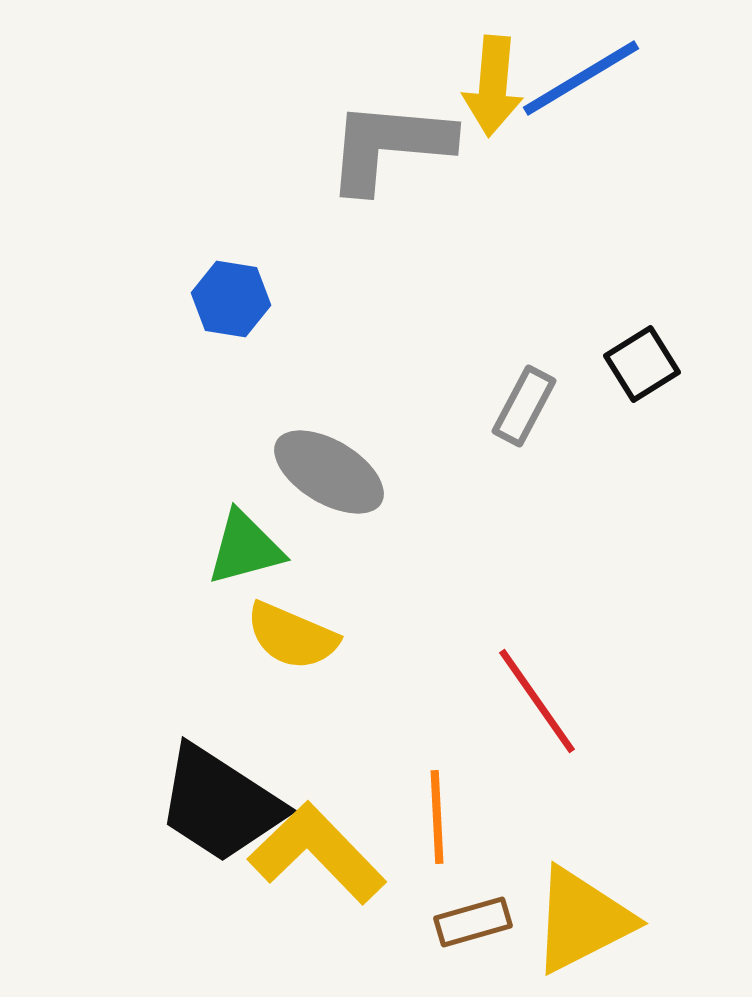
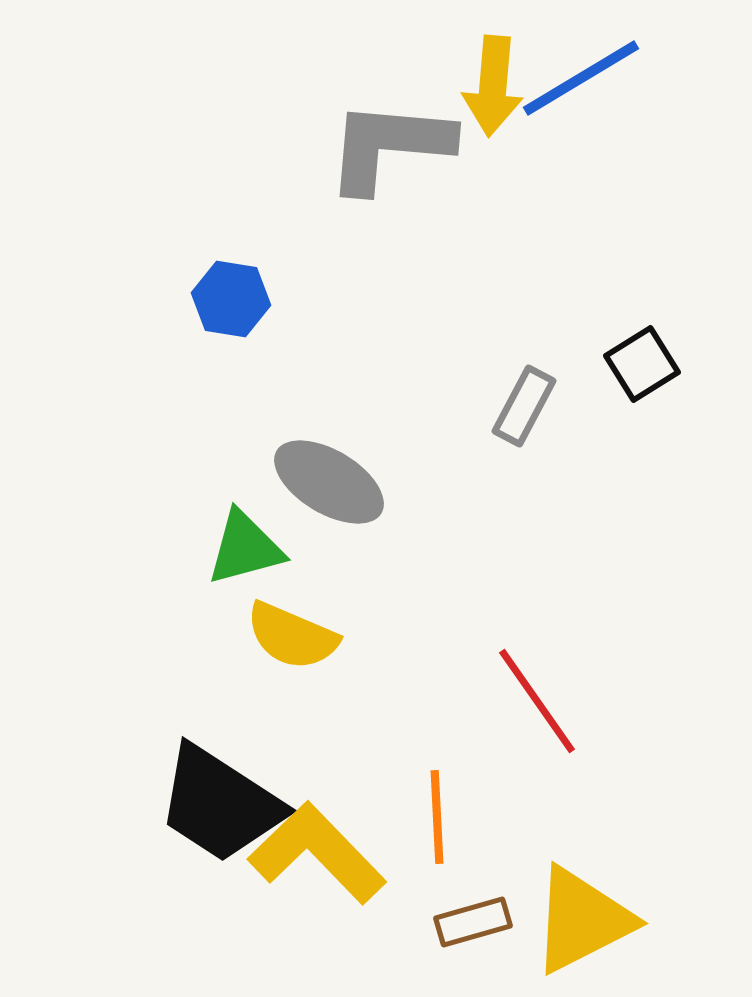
gray ellipse: moved 10 px down
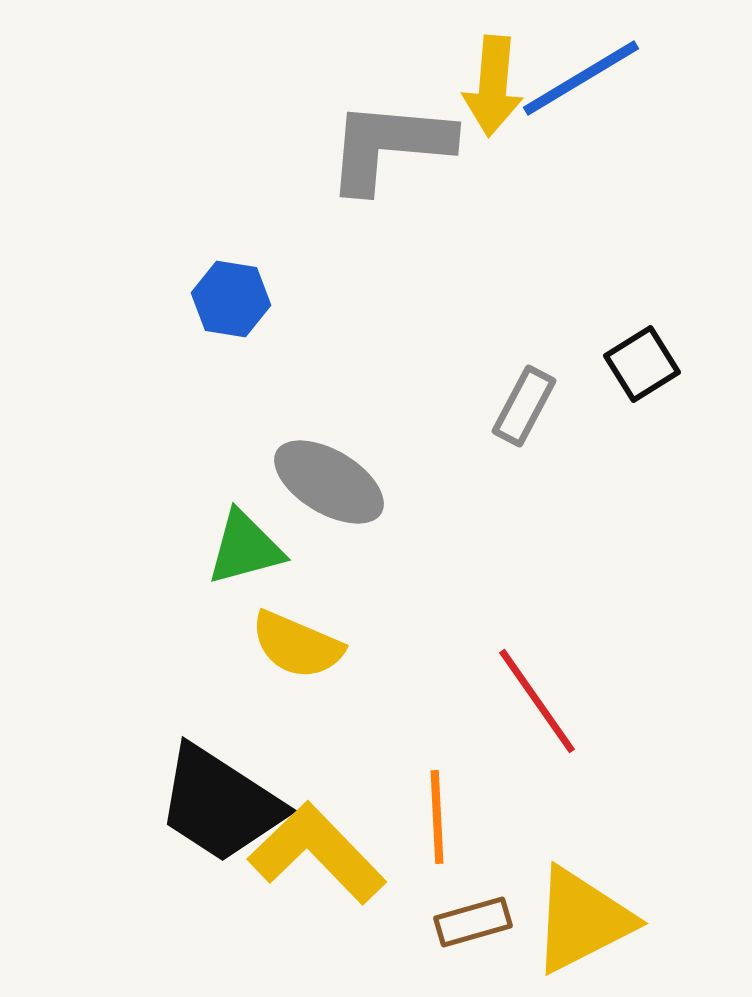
yellow semicircle: moved 5 px right, 9 px down
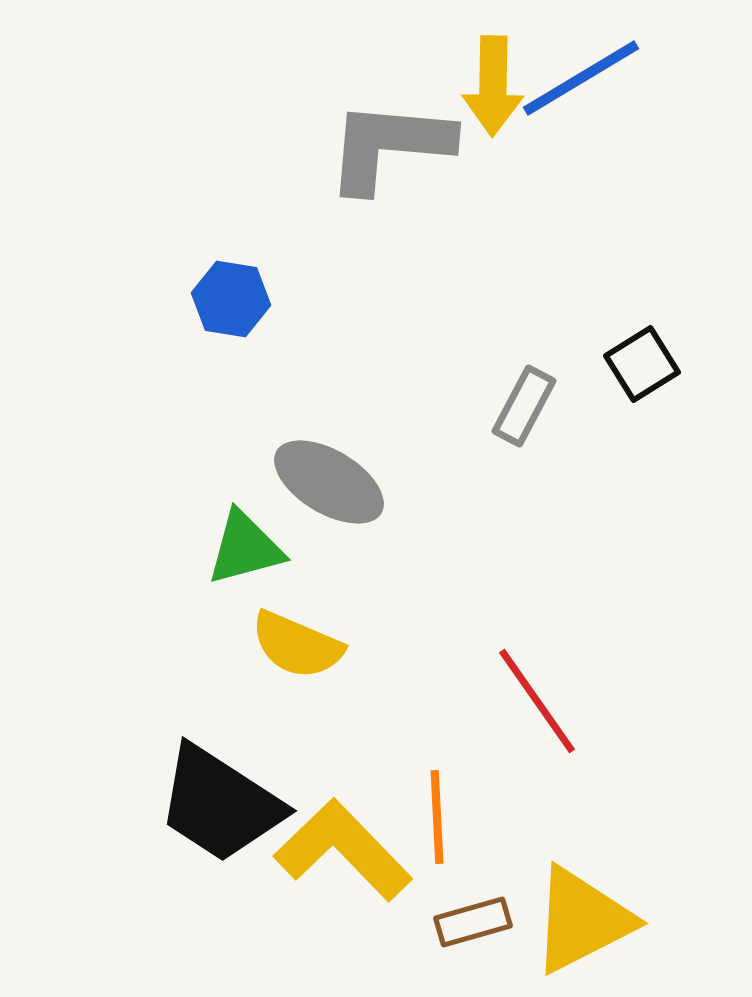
yellow arrow: rotated 4 degrees counterclockwise
yellow L-shape: moved 26 px right, 3 px up
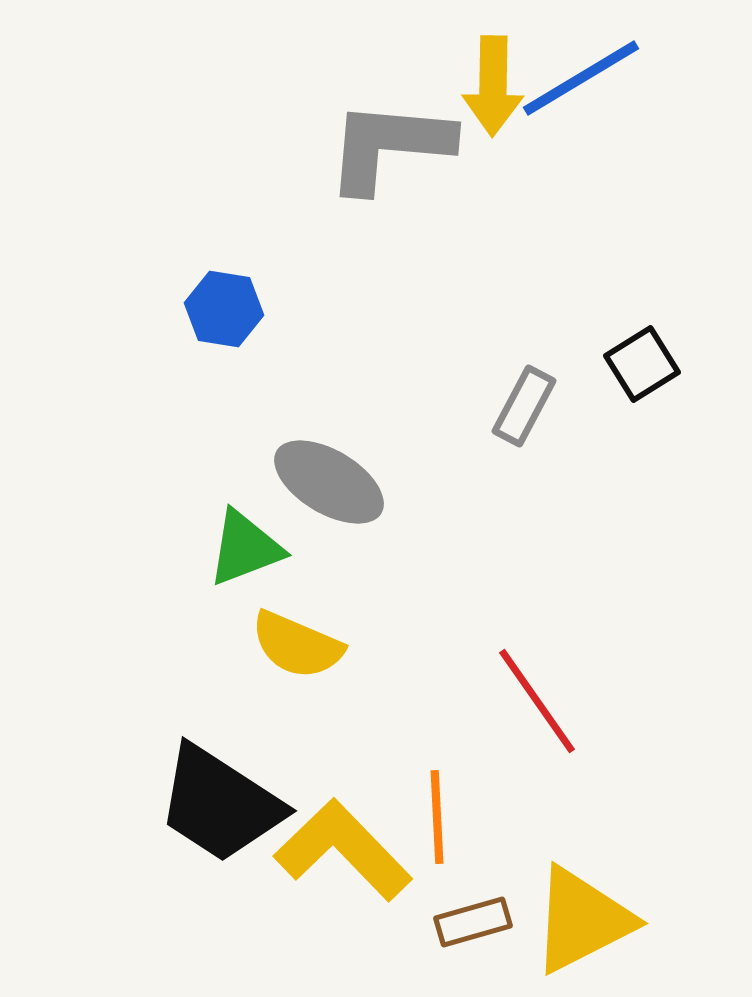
blue hexagon: moved 7 px left, 10 px down
green triangle: rotated 6 degrees counterclockwise
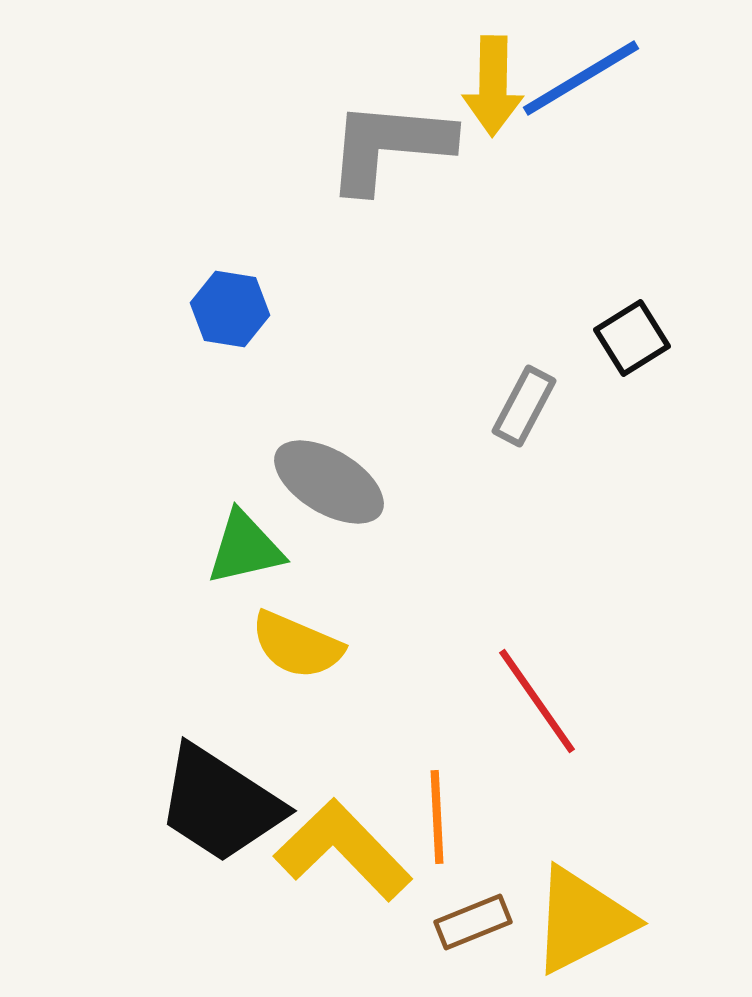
blue hexagon: moved 6 px right
black square: moved 10 px left, 26 px up
green triangle: rotated 8 degrees clockwise
brown rectangle: rotated 6 degrees counterclockwise
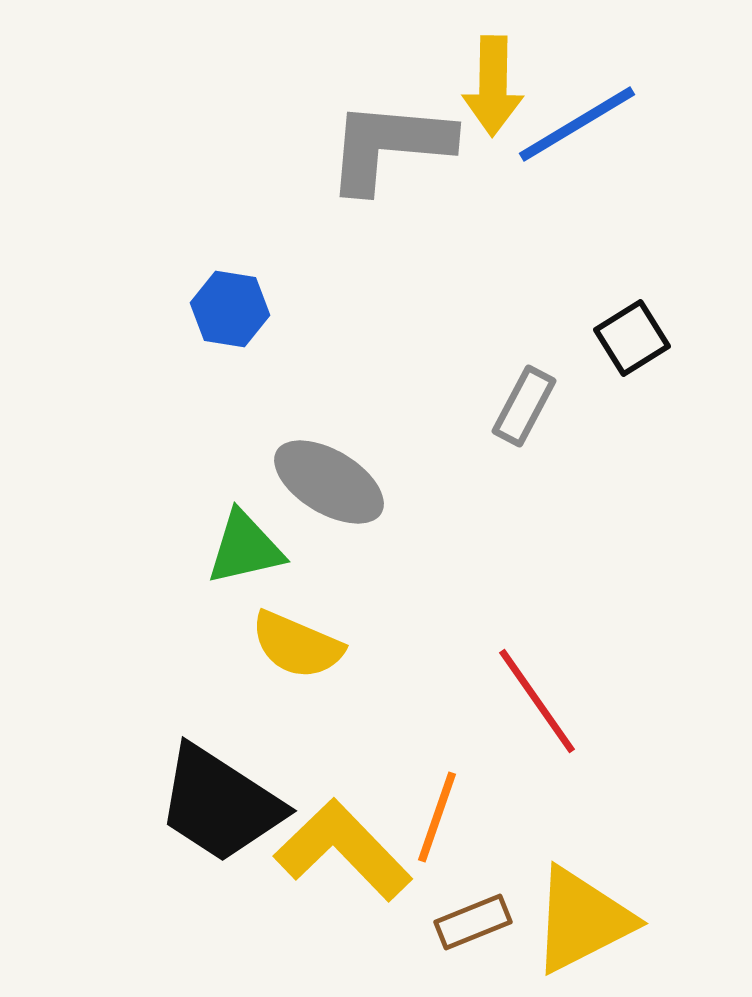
blue line: moved 4 px left, 46 px down
orange line: rotated 22 degrees clockwise
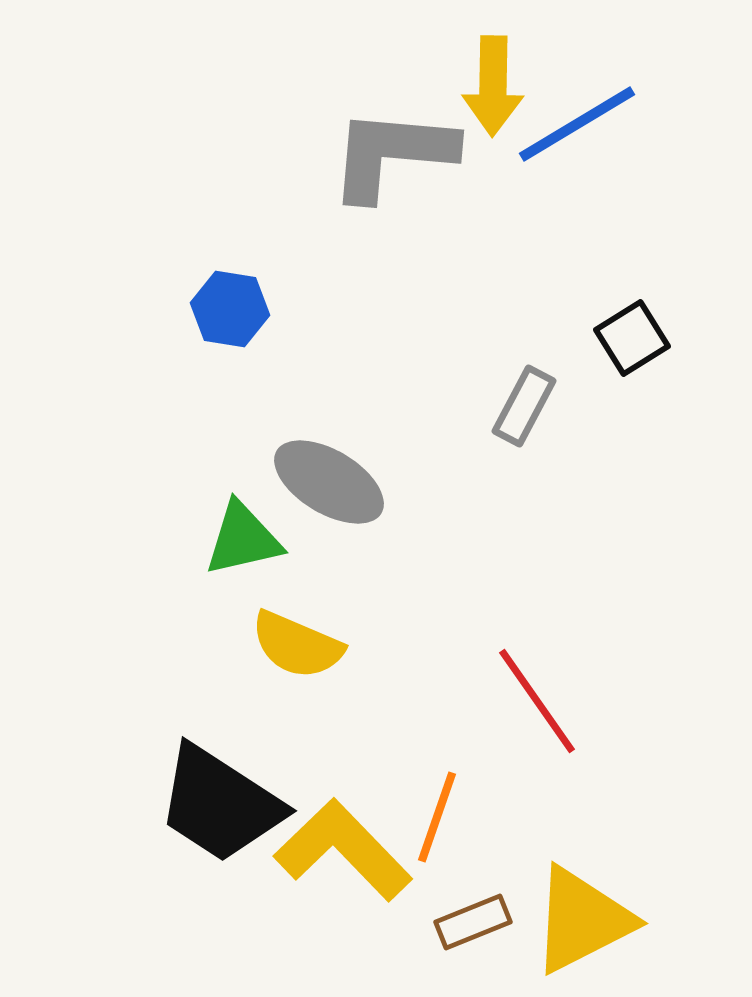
gray L-shape: moved 3 px right, 8 px down
green triangle: moved 2 px left, 9 px up
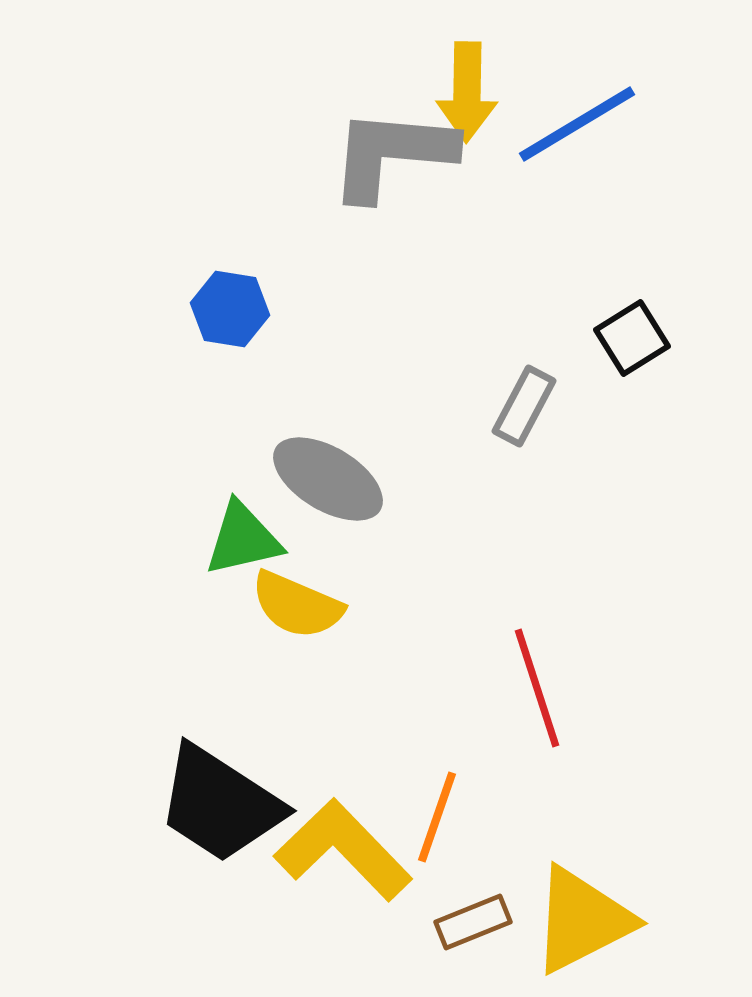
yellow arrow: moved 26 px left, 6 px down
gray ellipse: moved 1 px left, 3 px up
yellow semicircle: moved 40 px up
red line: moved 13 px up; rotated 17 degrees clockwise
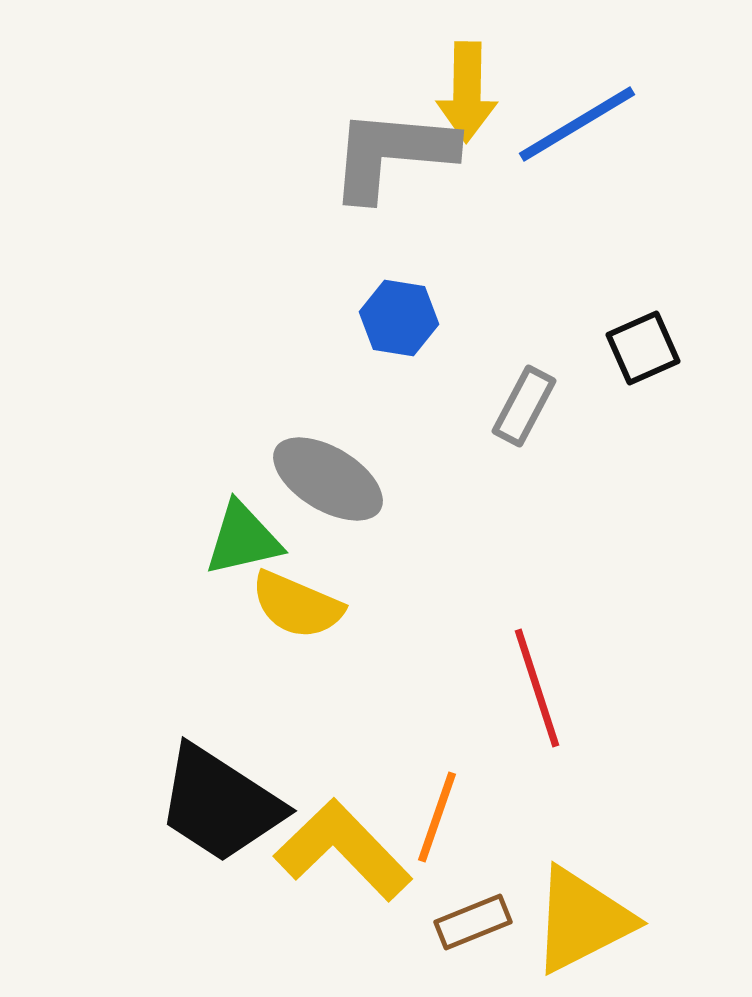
blue hexagon: moved 169 px right, 9 px down
black square: moved 11 px right, 10 px down; rotated 8 degrees clockwise
